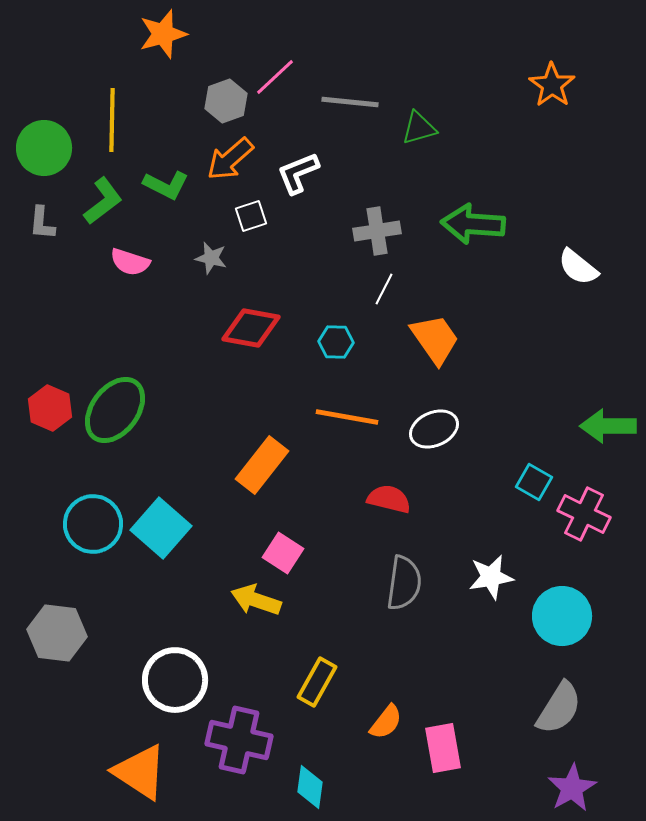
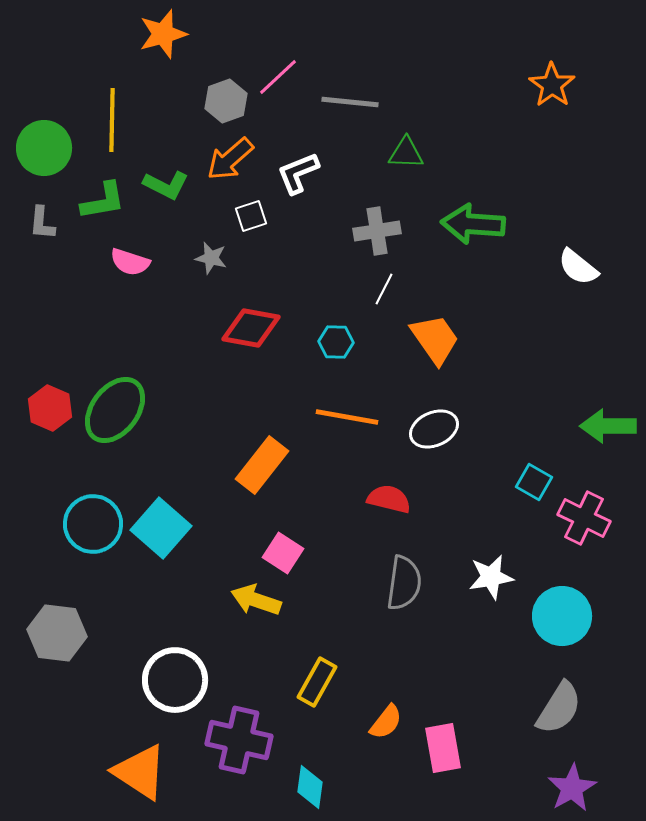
pink line at (275, 77): moved 3 px right
green triangle at (419, 128): moved 13 px left, 25 px down; rotated 18 degrees clockwise
green L-shape at (103, 201): rotated 27 degrees clockwise
pink cross at (584, 514): moved 4 px down
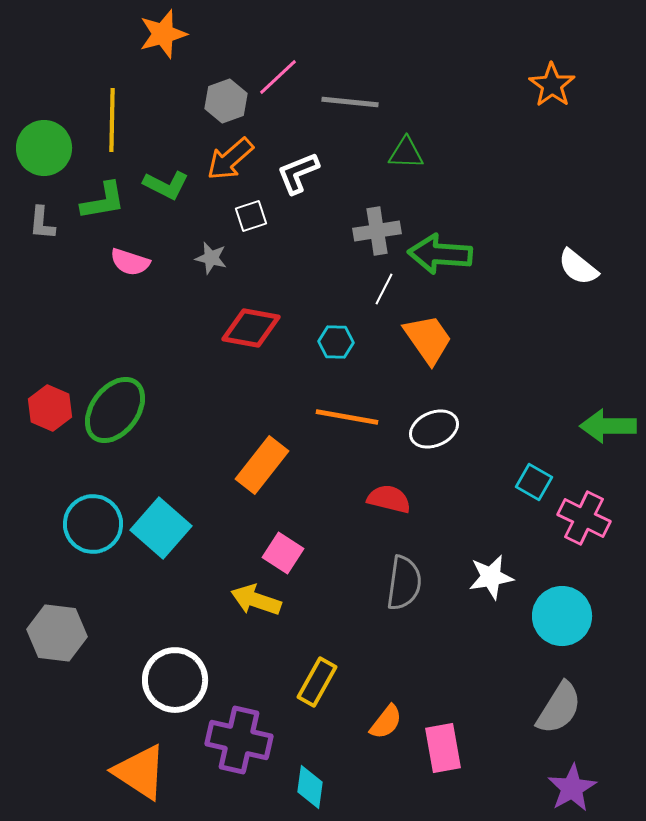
green arrow at (473, 224): moved 33 px left, 30 px down
orange trapezoid at (435, 339): moved 7 px left
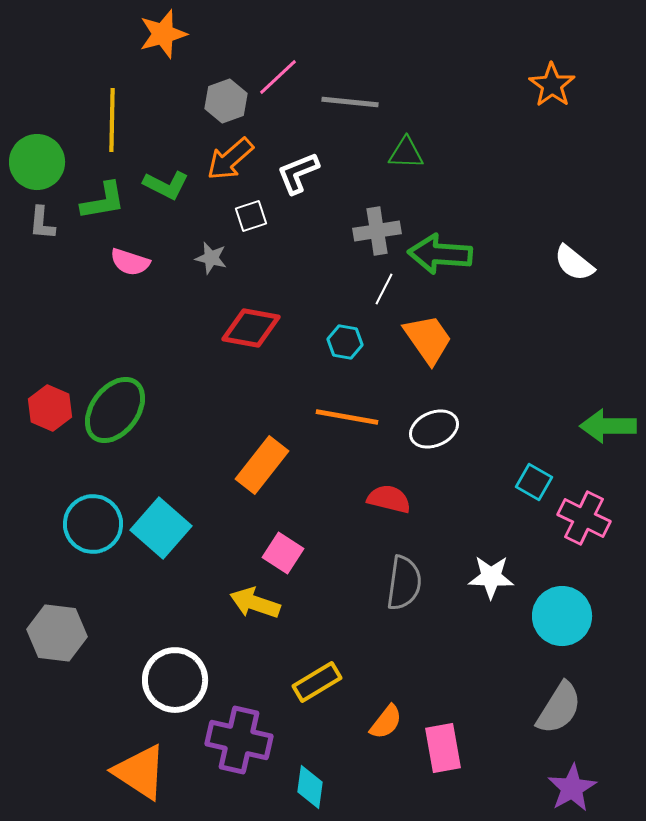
green circle at (44, 148): moved 7 px left, 14 px down
white semicircle at (578, 267): moved 4 px left, 4 px up
cyan hexagon at (336, 342): moved 9 px right; rotated 8 degrees clockwise
white star at (491, 577): rotated 12 degrees clockwise
yellow arrow at (256, 600): moved 1 px left, 3 px down
yellow rectangle at (317, 682): rotated 30 degrees clockwise
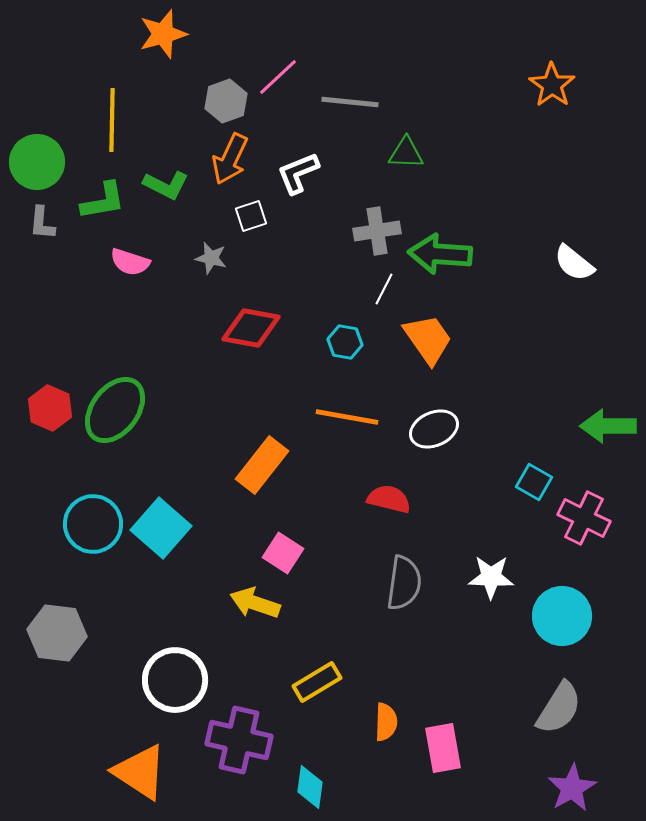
orange arrow at (230, 159): rotated 24 degrees counterclockwise
orange semicircle at (386, 722): rotated 36 degrees counterclockwise
